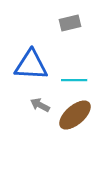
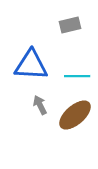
gray rectangle: moved 2 px down
cyan line: moved 3 px right, 4 px up
gray arrow: rotated 36 degrees clockwise
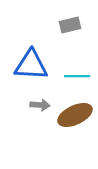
gray arrow: rotated 120 degrees clockwise
brown ellipse: rotated 16 degrees clockwise
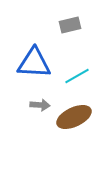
blue triangle: moved 3 px right, 2 px up
cyan line: rotated 30 degrees counterclockwise
brown ellipse: moved 1 px left, 2 px down
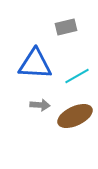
gray rectangle: moved 4 px left, 2 px down
blue triangle: moved 1 px right, 1 px down
brown ellipse: moved 1 px right, 1 px up
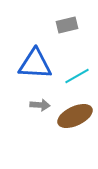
gray rectangle: moved 1 px right, 2 px up
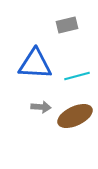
cyan line: rotated 15 degrees clockwise
gray arrow: moved 1 px right, 2 px down
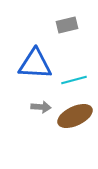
cyan line: moved 3 px left, 4 px down
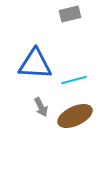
gray rectangle: moved 3 px right, 11 px up
gray arrow: rotated 60 degrees clockwise
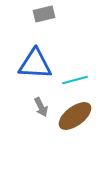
gray rectangle: moved 26 px left
cyan line: moved 1 px right
brown ellipse: rotated 12 degrees counterclockwise
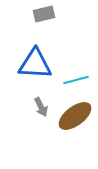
cyan line: moved 1 px right
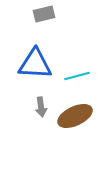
cyan line: moved 1 px right, 4 px up
gray arrow: rotated 18 degrees clockwise
brown ellipse: rotated 12 degrees clockwise
